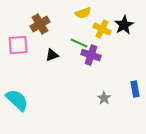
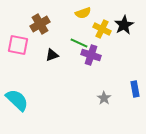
pink square: rotated 15 degrees clockwise
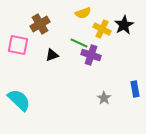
cyan semicircle: moved 2 px right
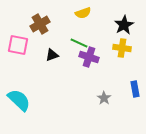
yellow cross: moved 20 px right, 19 px down; rotated 18 degrees counterclockwise
purple cross: moved 2 px left, 2 px down
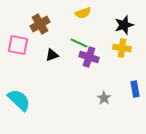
black star: rotated 12 degrees clockwise
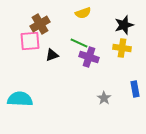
pink square: moved 12 px right, 4 px up; rotated 15 degrees counterclockwise
cyan semicircle: moved 1 px right, 1 px up; rotated 40 degrees counterclockwise
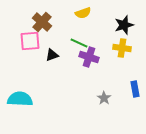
brown cross: moved 2 px right, 2 px up; rotated 18 degrees counterclockwise
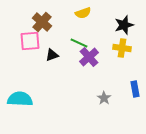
purple cross: rotated 30 degrees clockwise
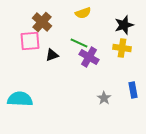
purple cross: rotated 18 degrees counterclockwise
blue rectangle: moved 2 px left, 1 px down
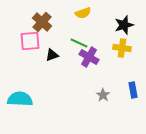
gray star: moved 1 px left, 3 px up
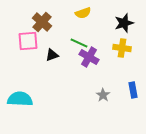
black star: moved 2 px up
pink square: moved 2 px left
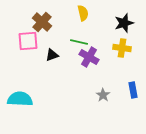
yellow semicircle: rotated 84 degrees counterclockwise
green line: moved 1 px up; rotated 12 degrees counterclockwise
